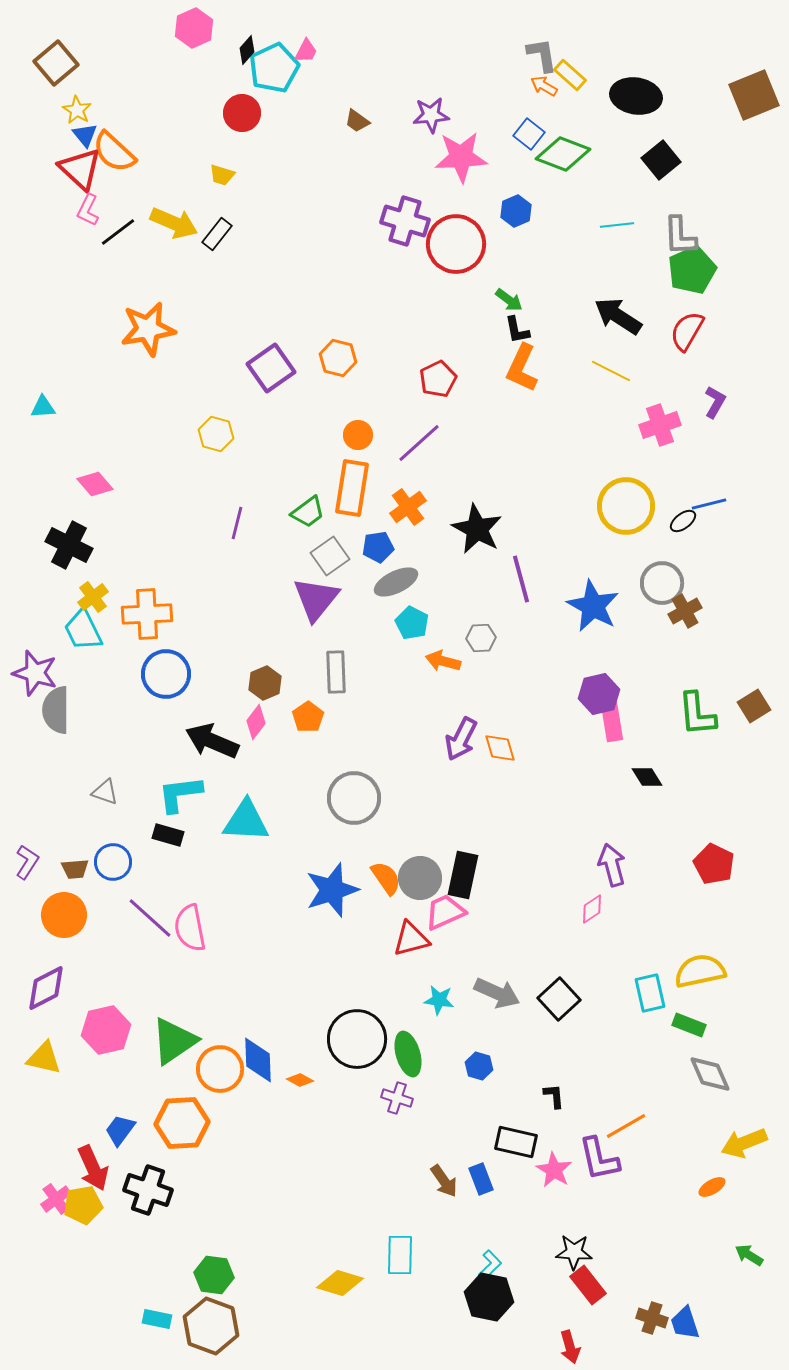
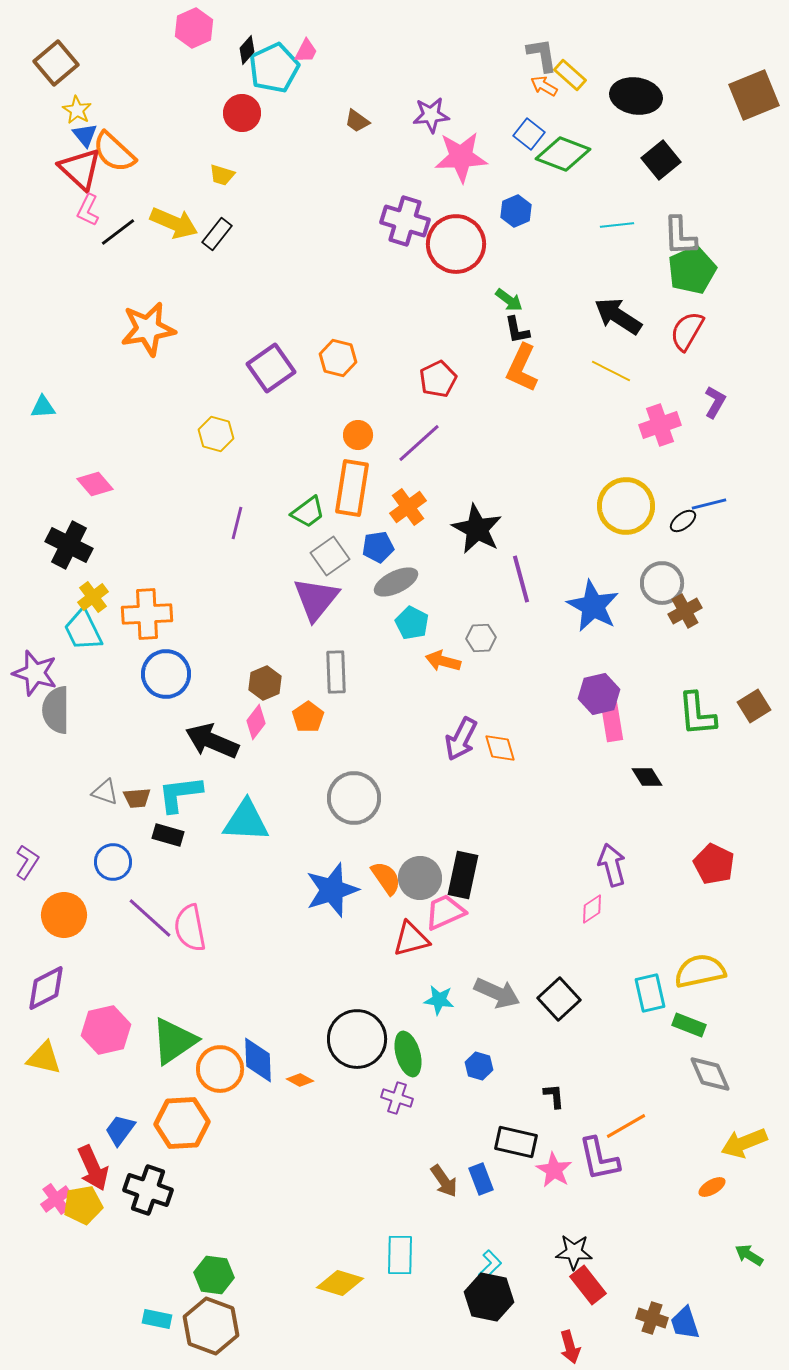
brown trapezoid at (75, 869): moved 62 px right, 71 px up
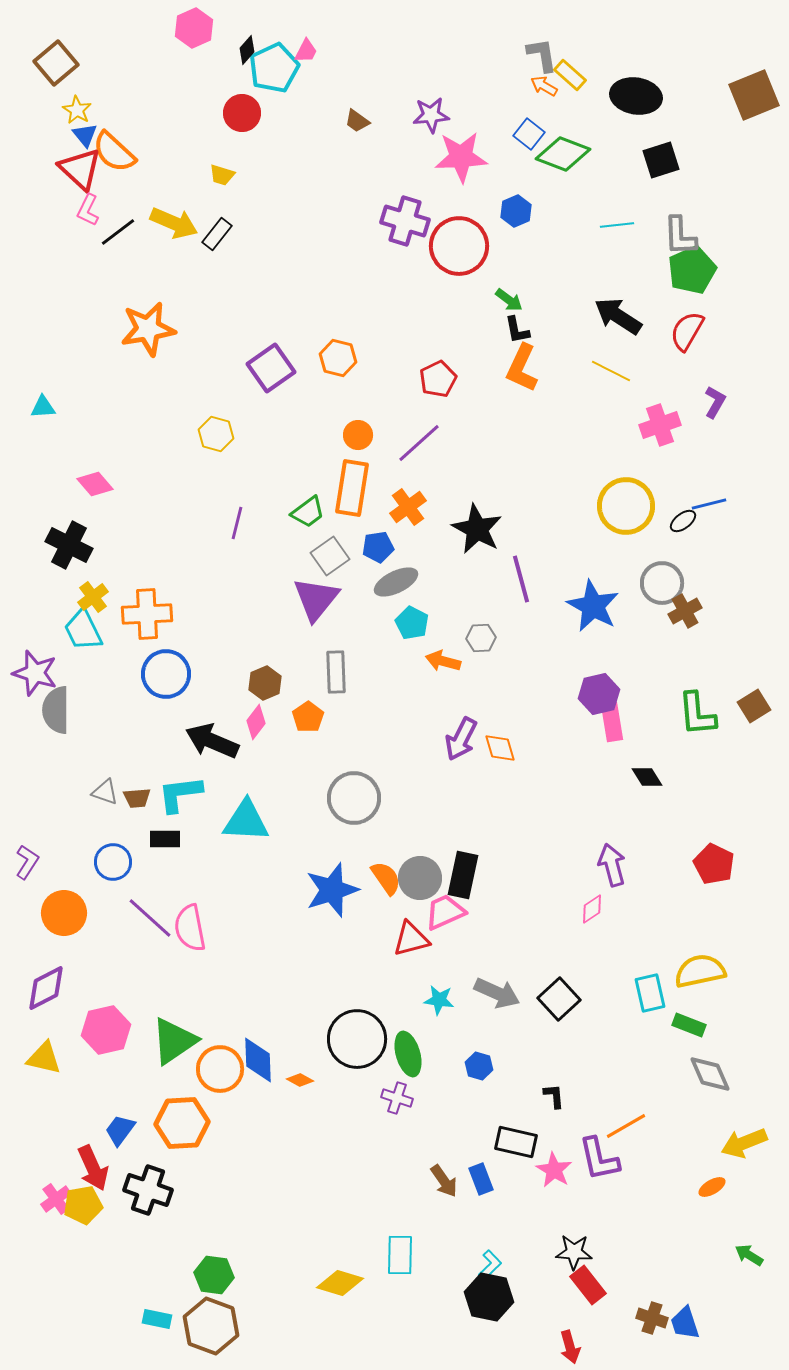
black square at (661, 160): rotated 21 degrees clockwise
red circle at (456, 244): moved 3 px right, 2 px down
black rectangle at (168, 835): moved 3 px left, 4 px down; rotated 16 degrees counterclockwise
orange circle at (64, 915): moved 2 px up
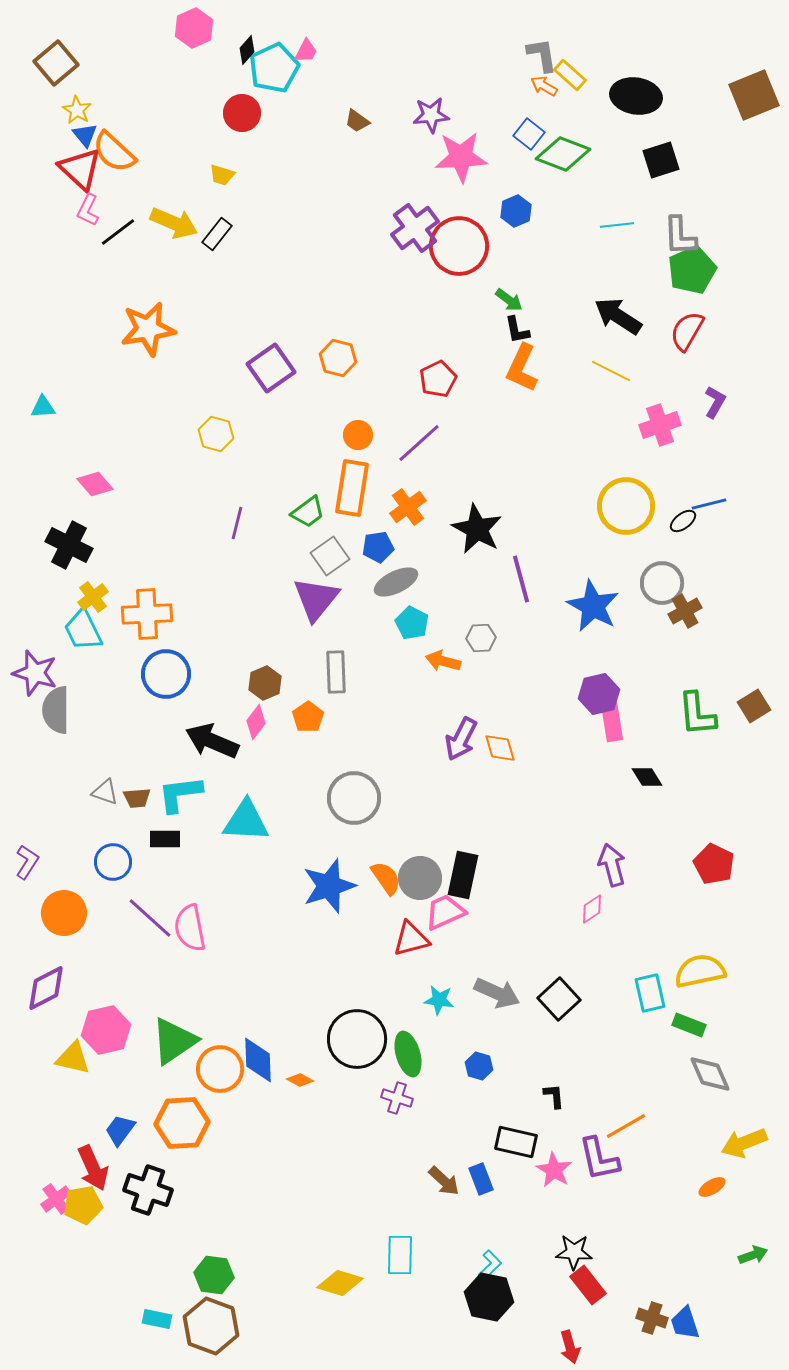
purple cross at (405, 221): moved 10 px right, 7 px down; rotated 36 degrees clockwise
blue star at (332, 890): moved 3 px left, 4 px up
yellow triangle at (44, 1058): moved 29 px right
brown arrow at (444, 1181): rotated 12 degrees counterclockwise
green arrow at (749, 1255): moved 4 px right; rotated 128 degrees clockwise
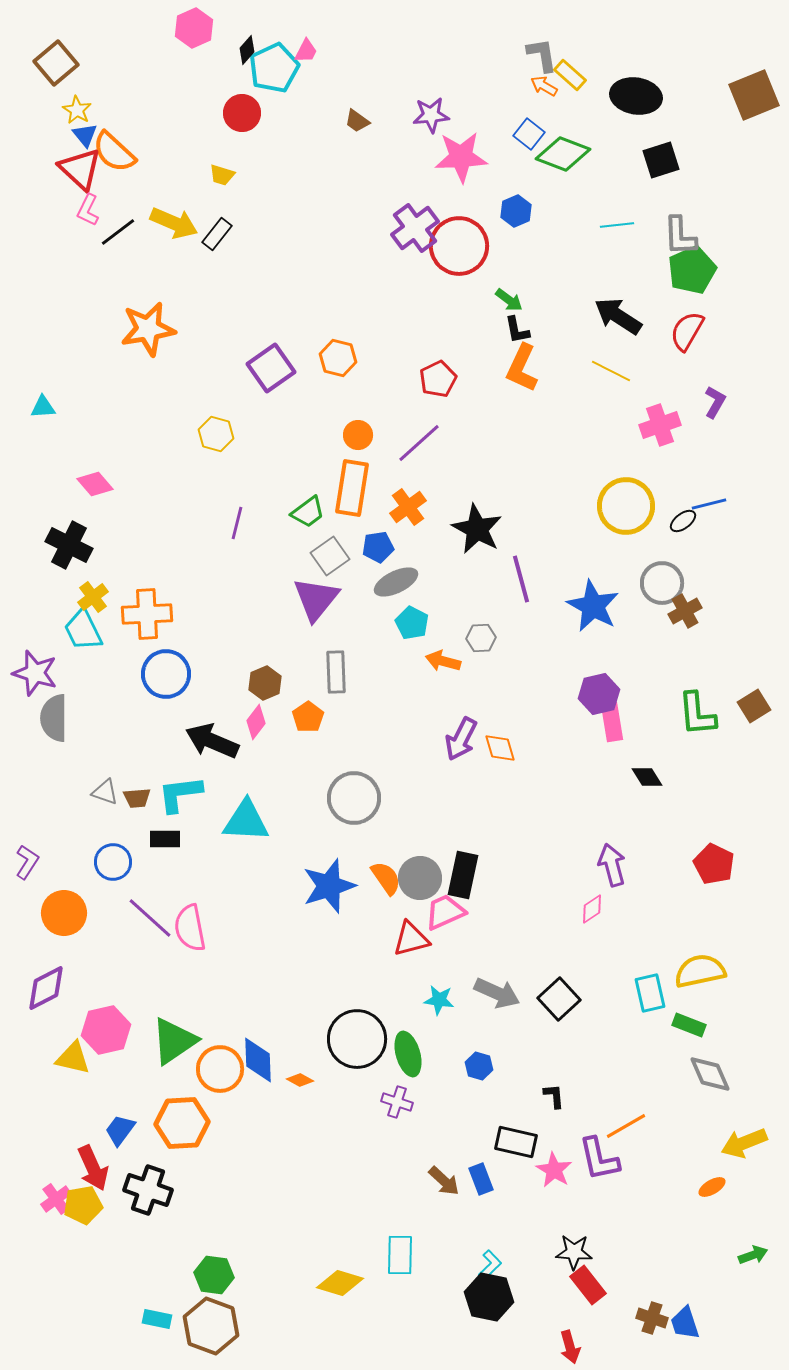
gray semicircle at (56, 710): moved 2 px left, 8 px down
purple cross at (397, 1098): moved 4 px down
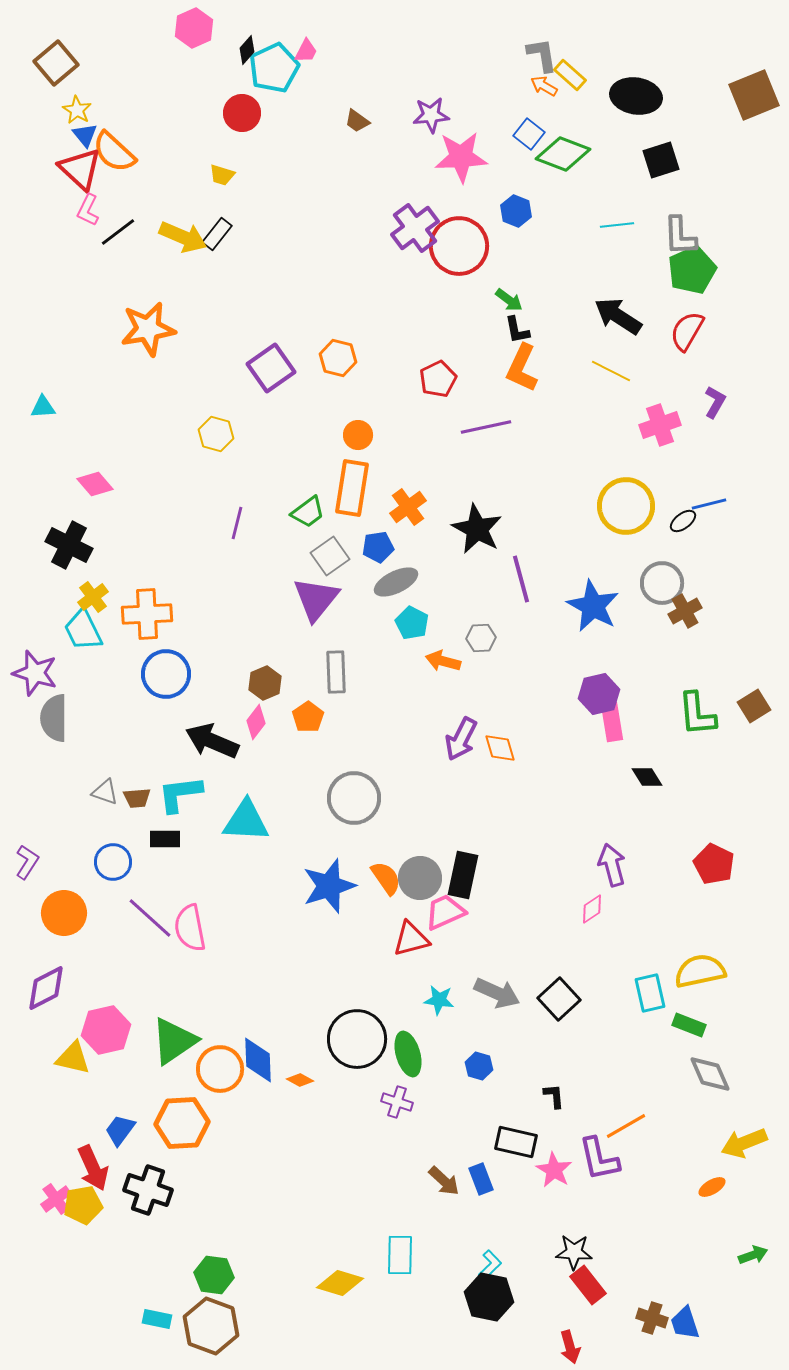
blue hexagon at (516, 211): rotated 16 degrees counterclockwise
yellow arrow at (174, 223): moved 9 px right, 14 px down
purple line at (419, 443): moved 67 px right, 16 px up; rotated 30 degrees clockwise
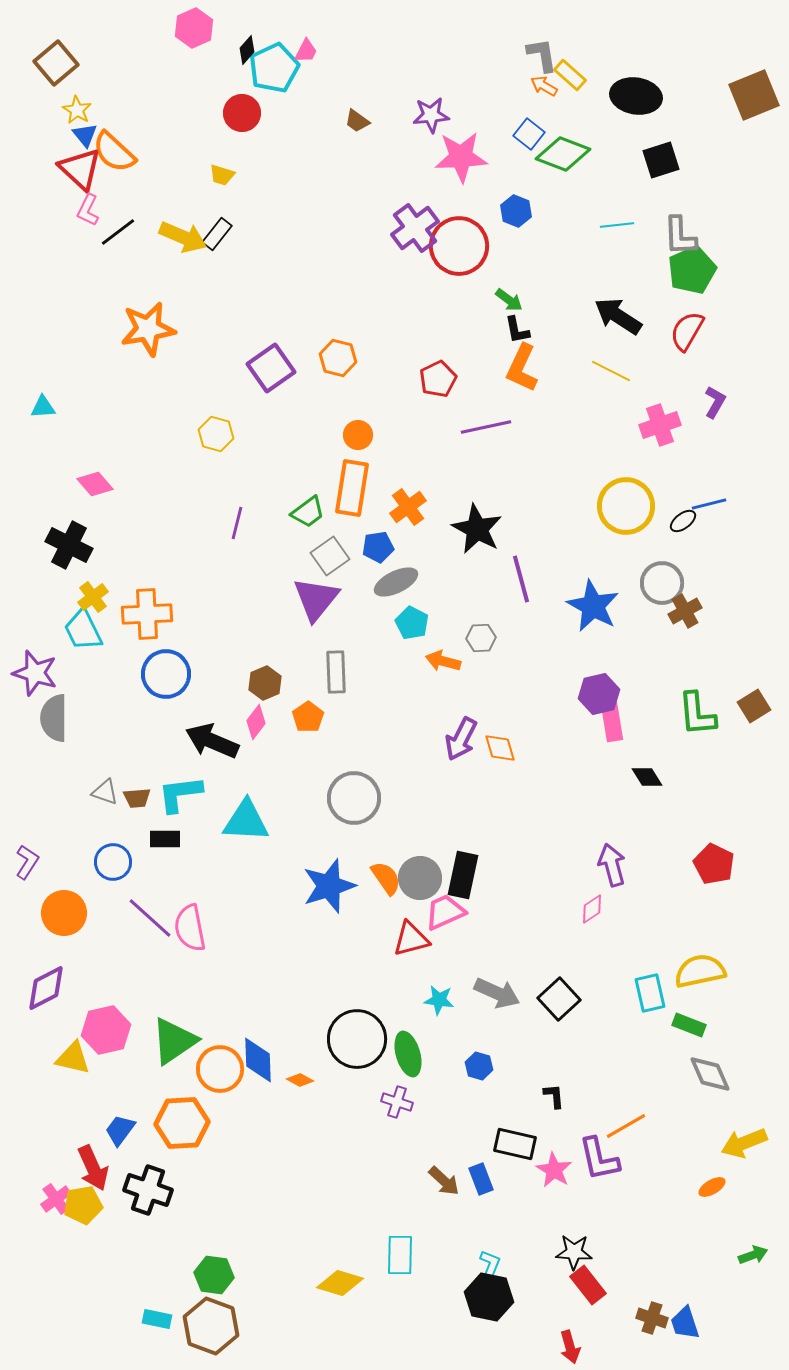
black rectangle at (516, 1142): moved 1 px left, 2 px down
cyan L-shape at (490, 1265): rotated 24 degrees counterclockwise
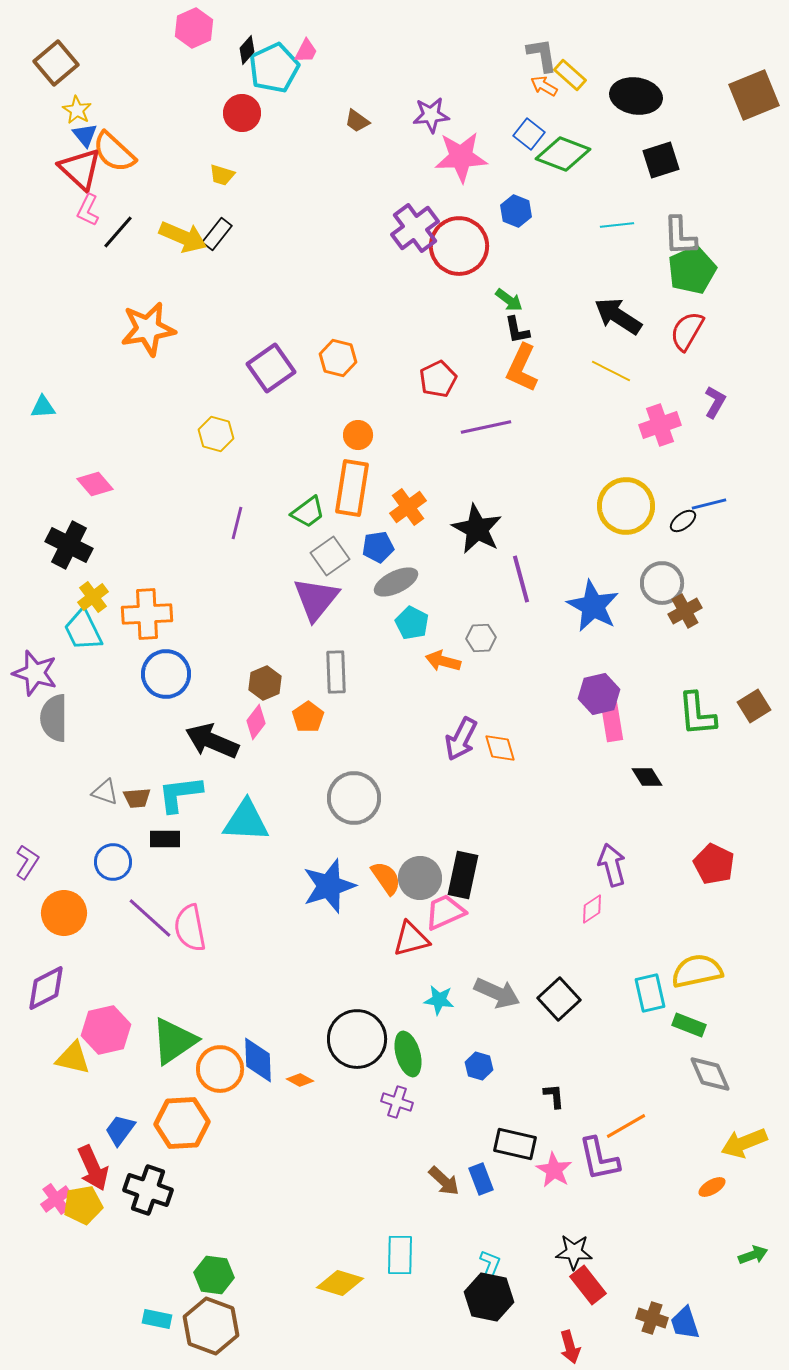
black line at (118, 232): rotated 12 degrees counterclockwise
yellow semicircle at (700, 971): moved 3 px left
